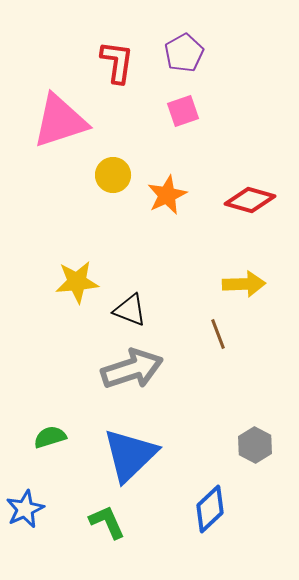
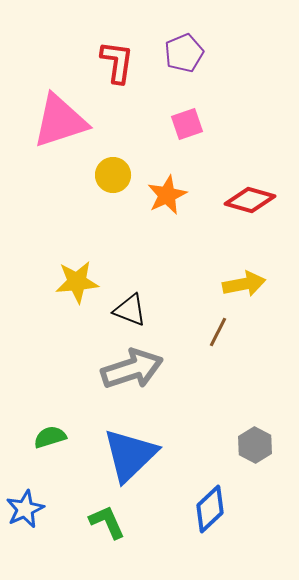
purple pentagon: rotated 6 degrees clockwise
pink square: moved 4 px right, 13 px down
yellow arrow: rotated 9 degrees counterclockwise
brown line: moved 2 px up; rotated 48 degrees clockwise
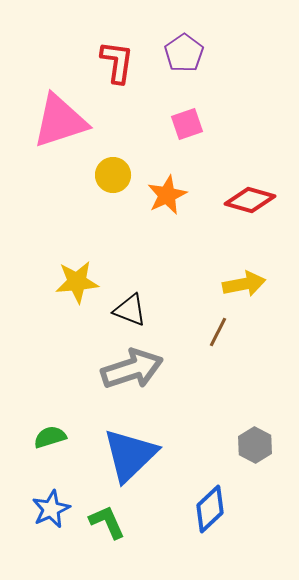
purple pentagon: rotated 12 degrees counterclockwise
blue star: moved 26 px right
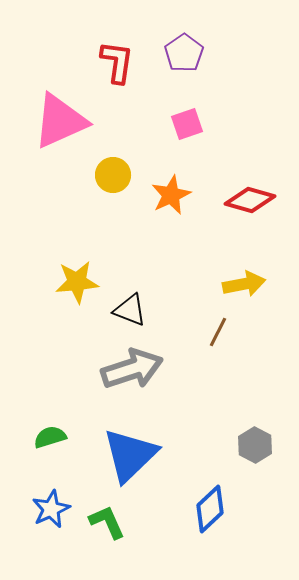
pink triangle: rotated 6 degrees counterclockwise
orange star: moved 4 px right
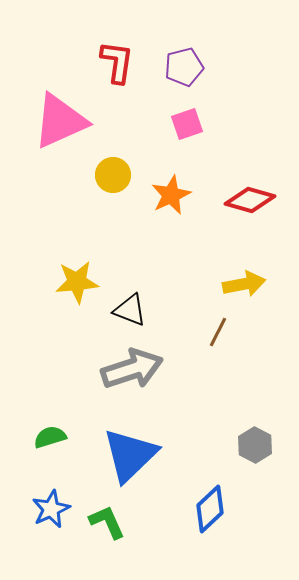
purple pentagon: moved 14 px down; rotated 21 degrees clockwise
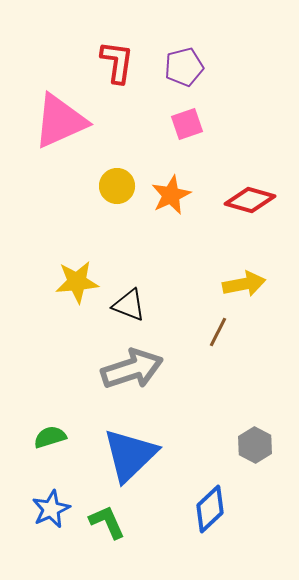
yellow circle: moved 4 px right, 11 px down
black triangle: moved 1 px left, 5 px up
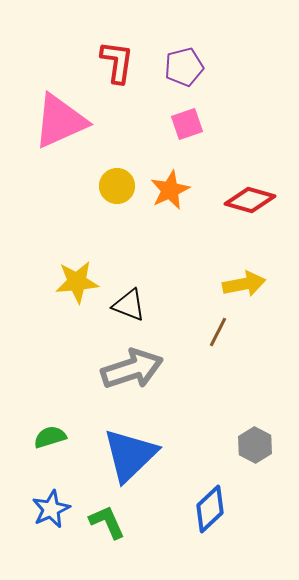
orange star: moved 1 px left, 5 px up
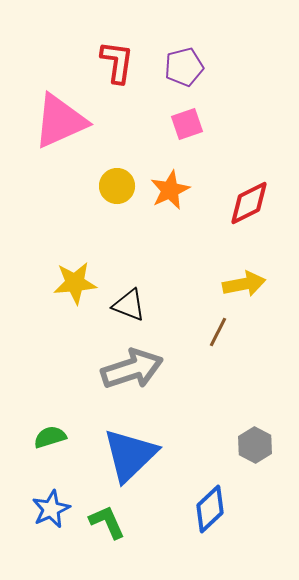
red diamond: moved 1 px left, 3 px down; rotated 42 degrees counterclockwise
yellow star: moved 2 px left, 1 px down
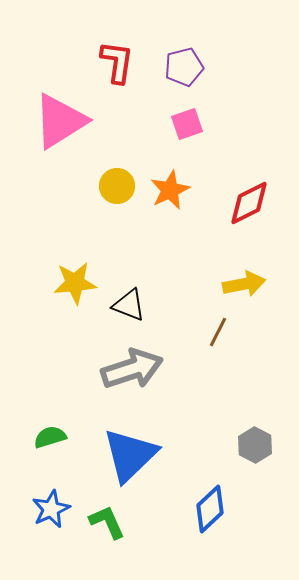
pink triangle: rotated 8 degrees counterclockwise
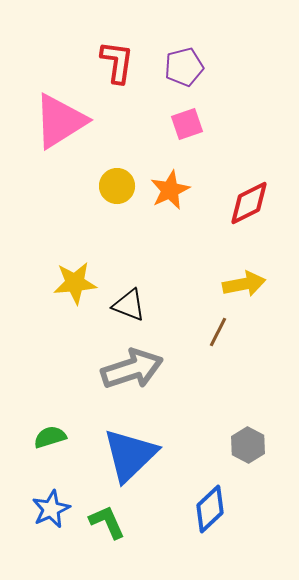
gray hexagon: moved 7 px left
